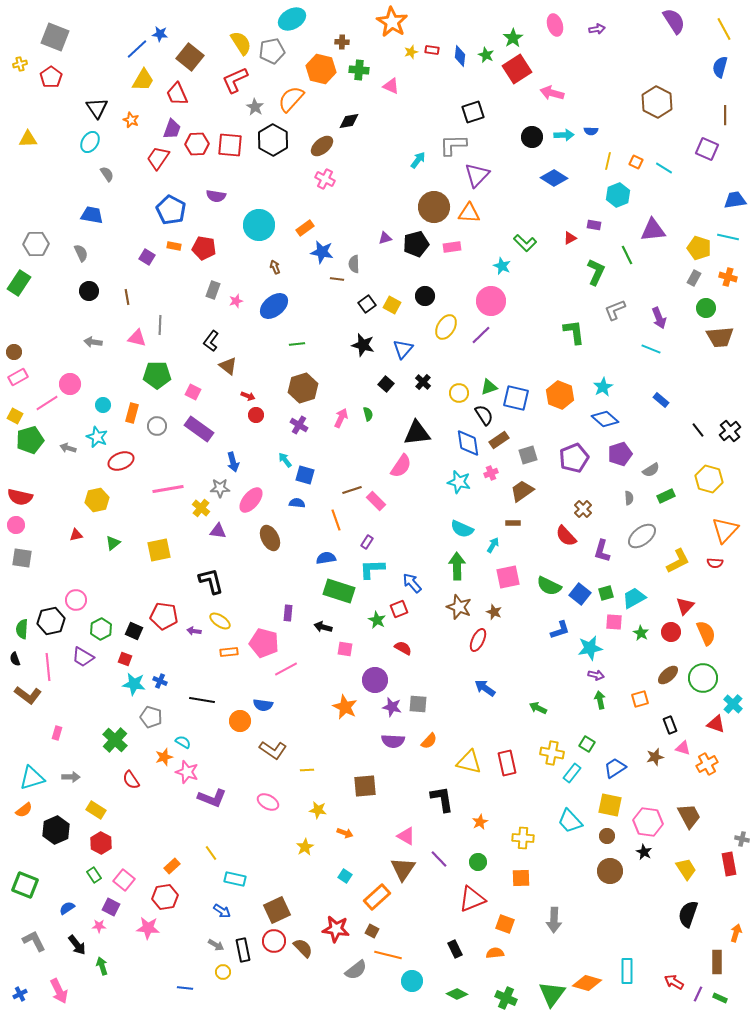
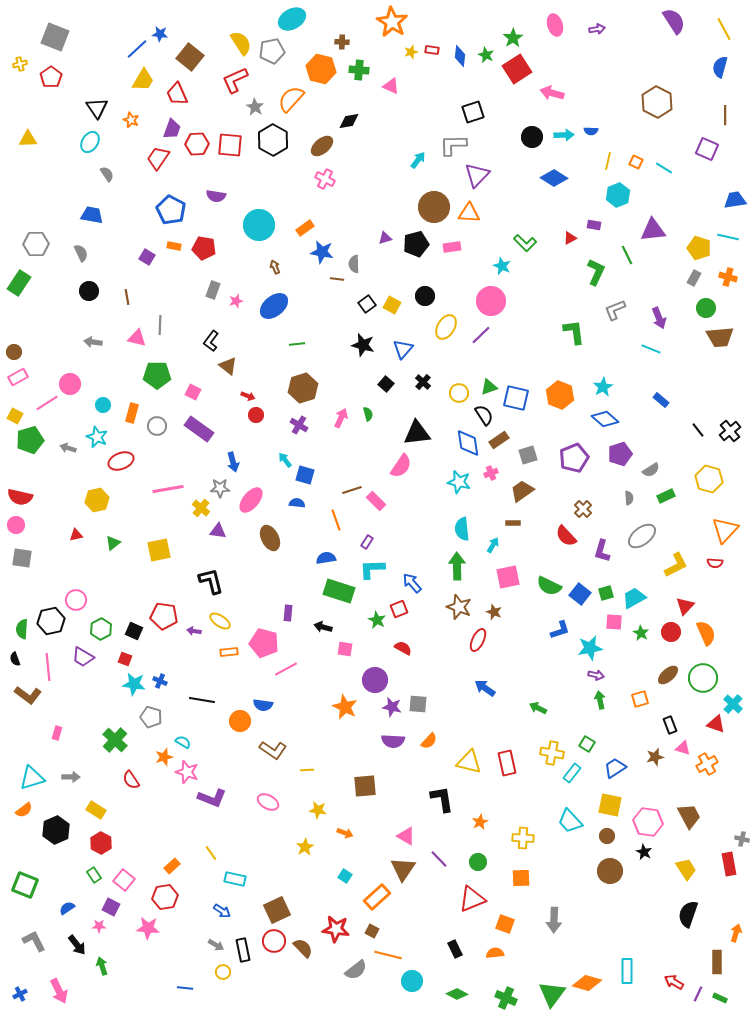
cyan semicircle at (462, 529): rotated 60 degrees clockwise
yellow L-shape at (678, 561): moved 2 px left, 4 px down
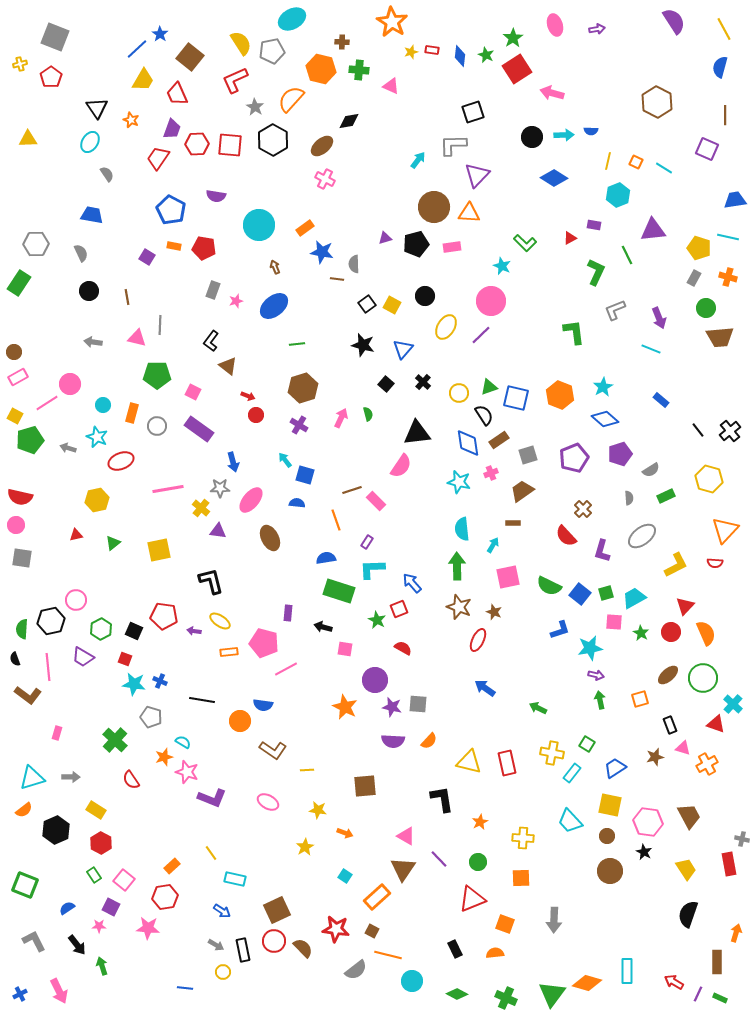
blue star at (160, 34): rotated 28 degrees clockwise
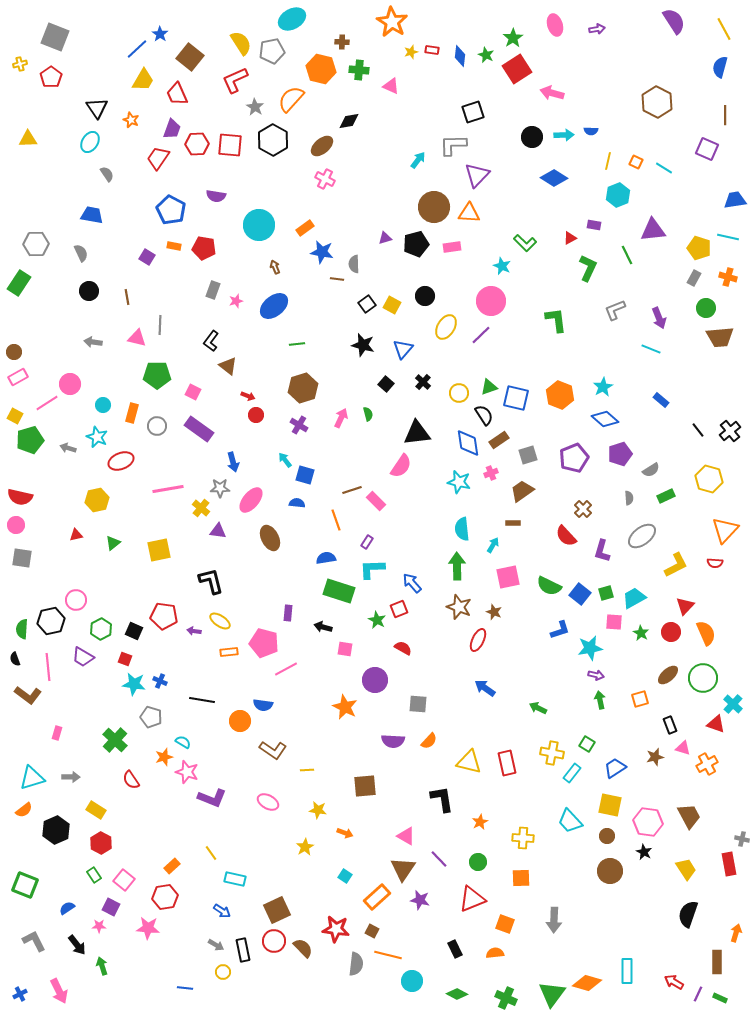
green L-shape at (596, 272): moved 8 px left, 4 px up
green L-shape at (574, 332): moved 18 px left, 12 px up
purple star at (392, 707): moved 28 px right, 193 px down
gray semicircle at (356, 970): moved 6 px up; rotated 45 degrees counterclockwise
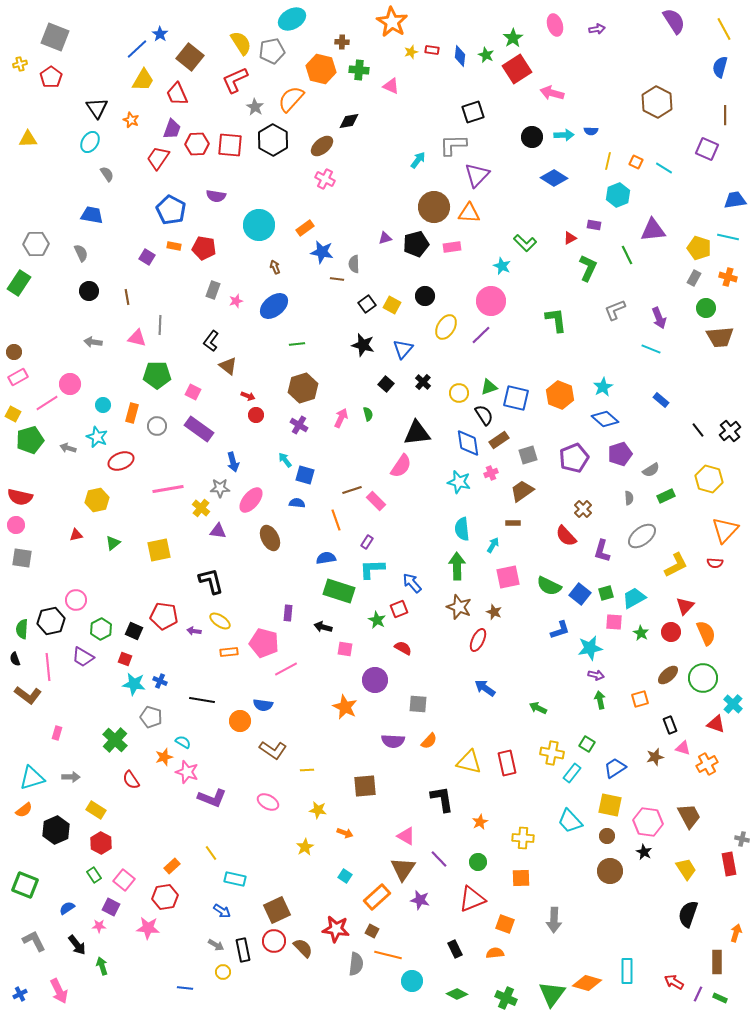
yellow square at (15, 416): moved 2 px left, 2 px up
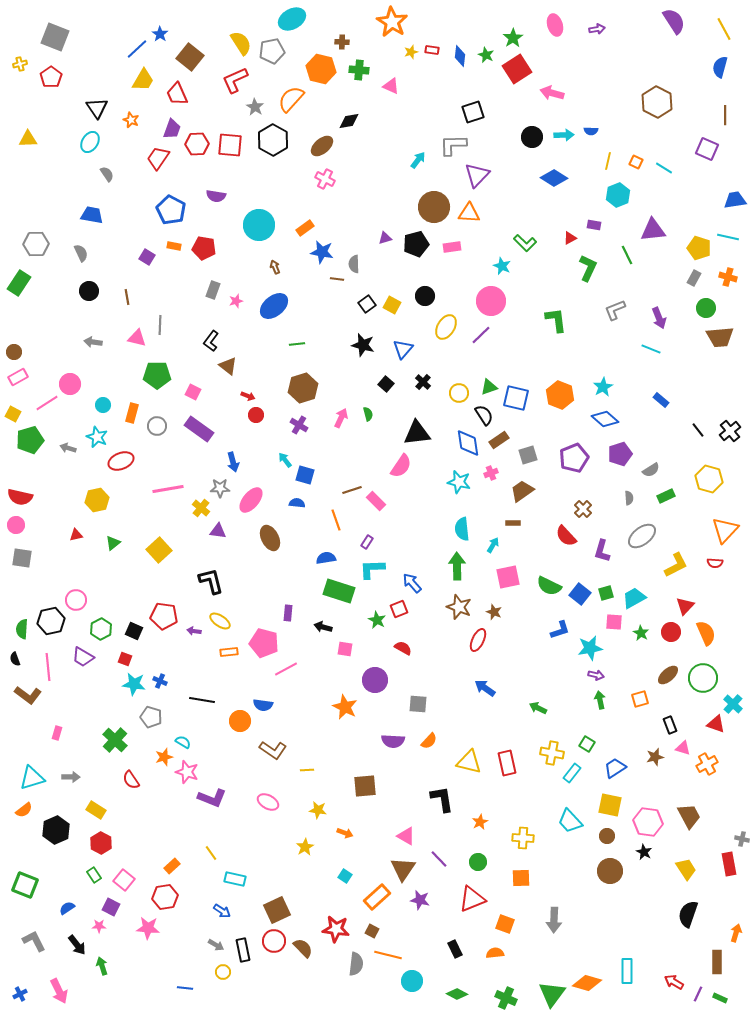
yellow square at (159, 550): rotated 30 degrees counterclockwise
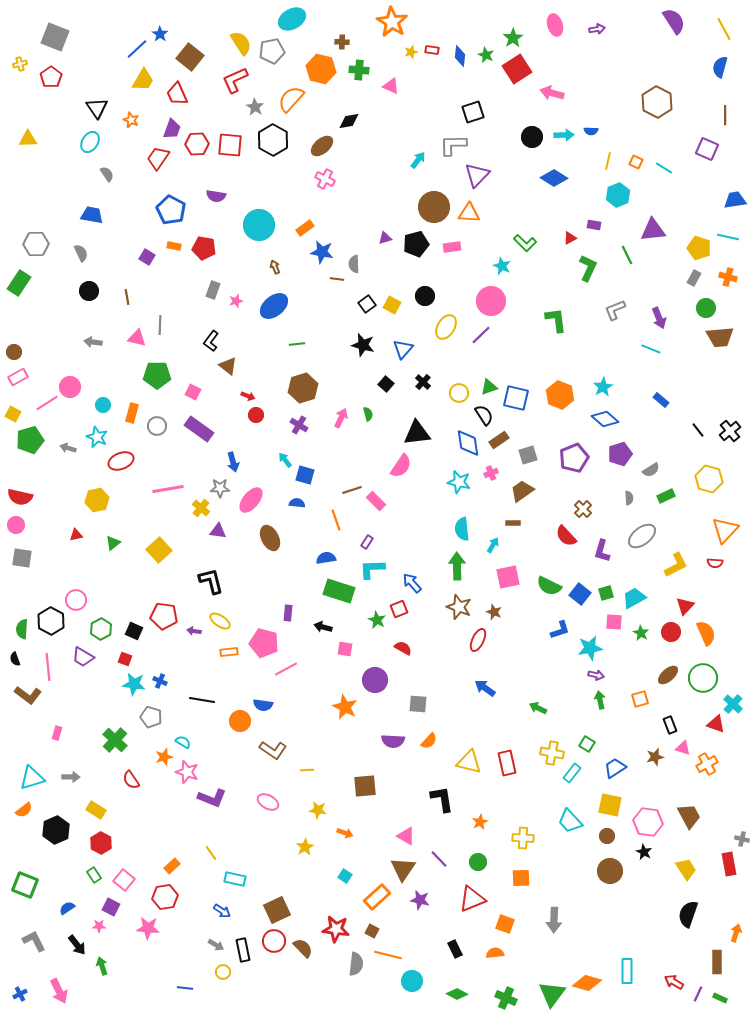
pink circle at (70, 384): moved 3 px down
black hexagon at (51, 621): rotated 20 degrees counterclockwise
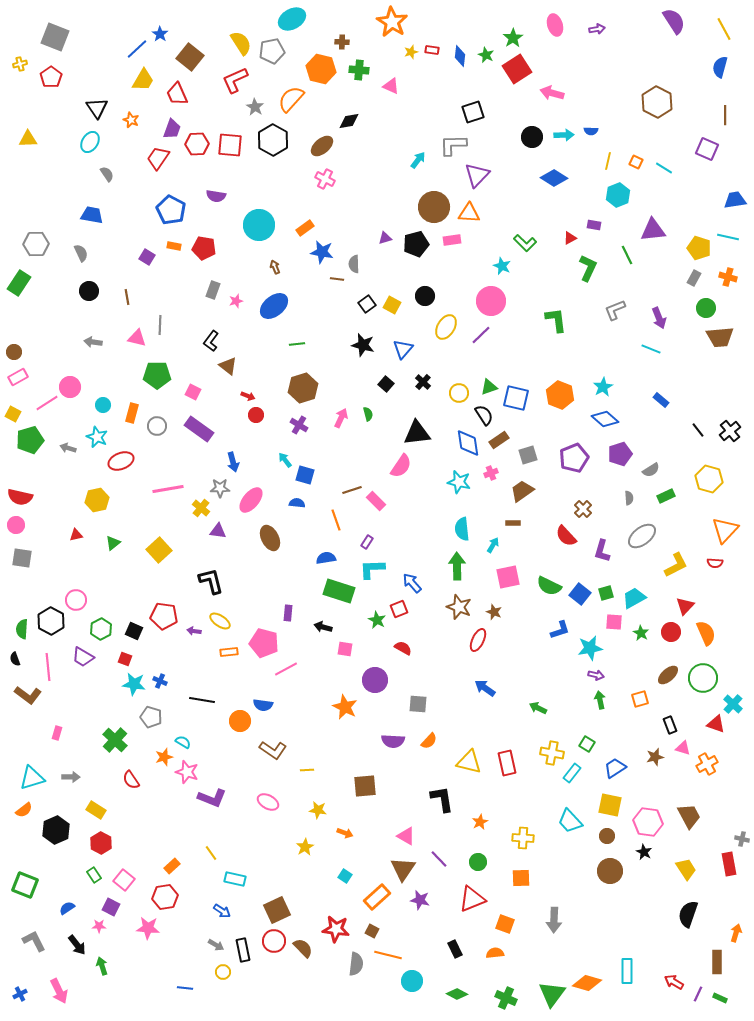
pink rectangle at (452, 247): moved 7 px up
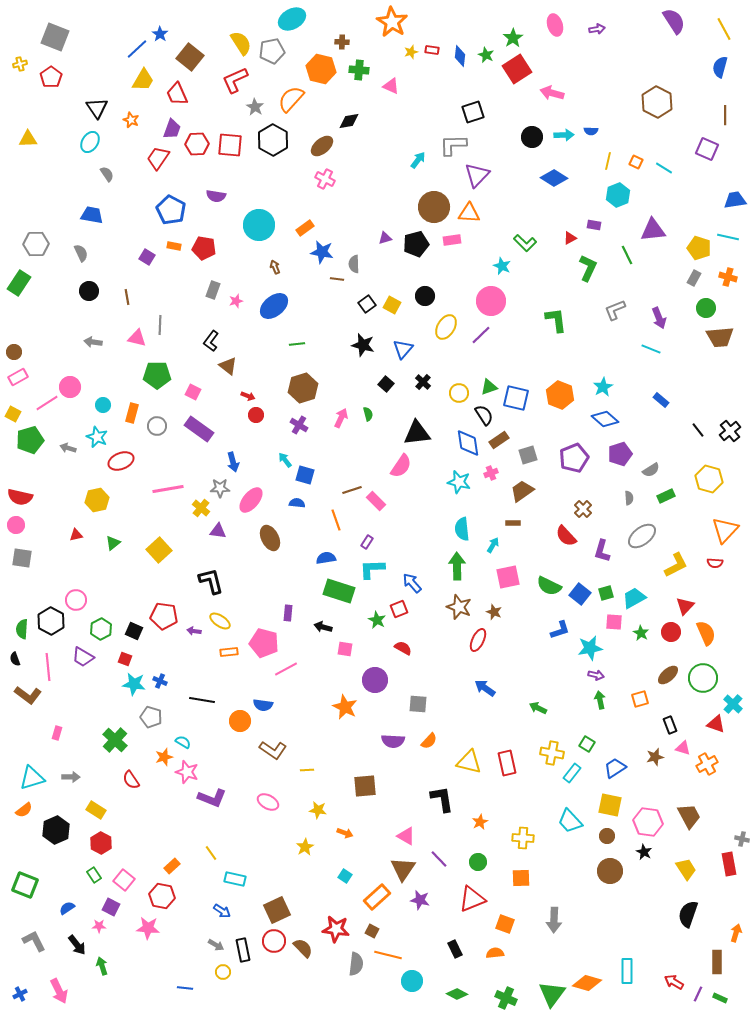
red hexagon at (165, 897): moved 3 px left, 1 px up; rotated 20 degrees clockwise
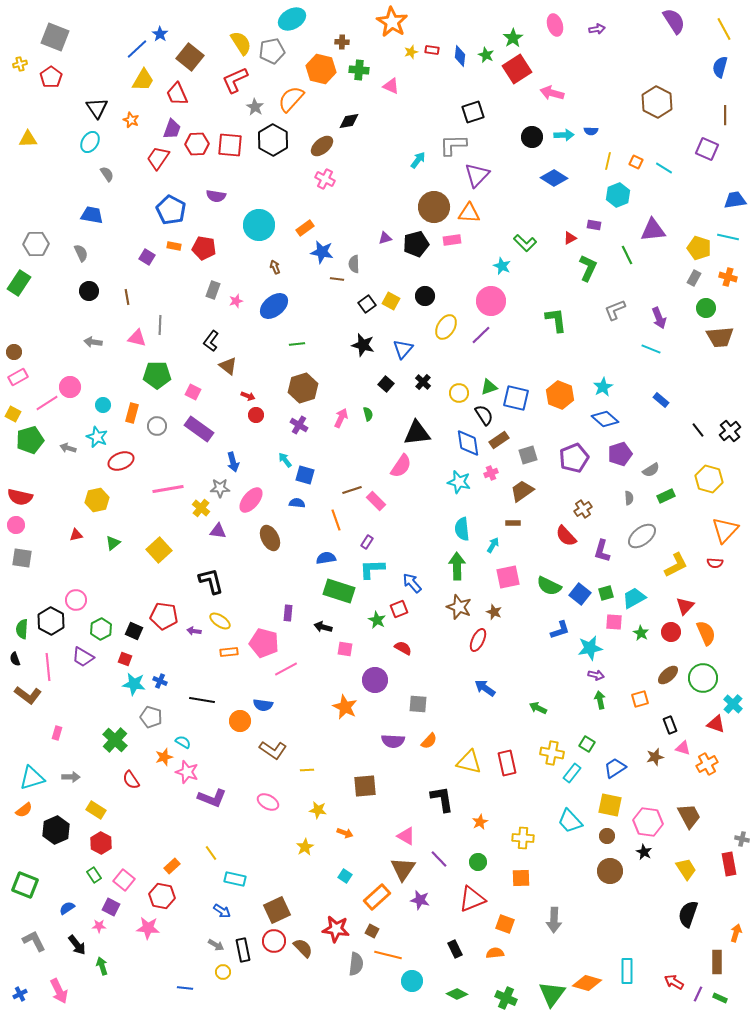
yellow square at (392, 305): moved 1 px left, 4 px up
brown cross at (583, 509): rotated 12 degrees clockwise
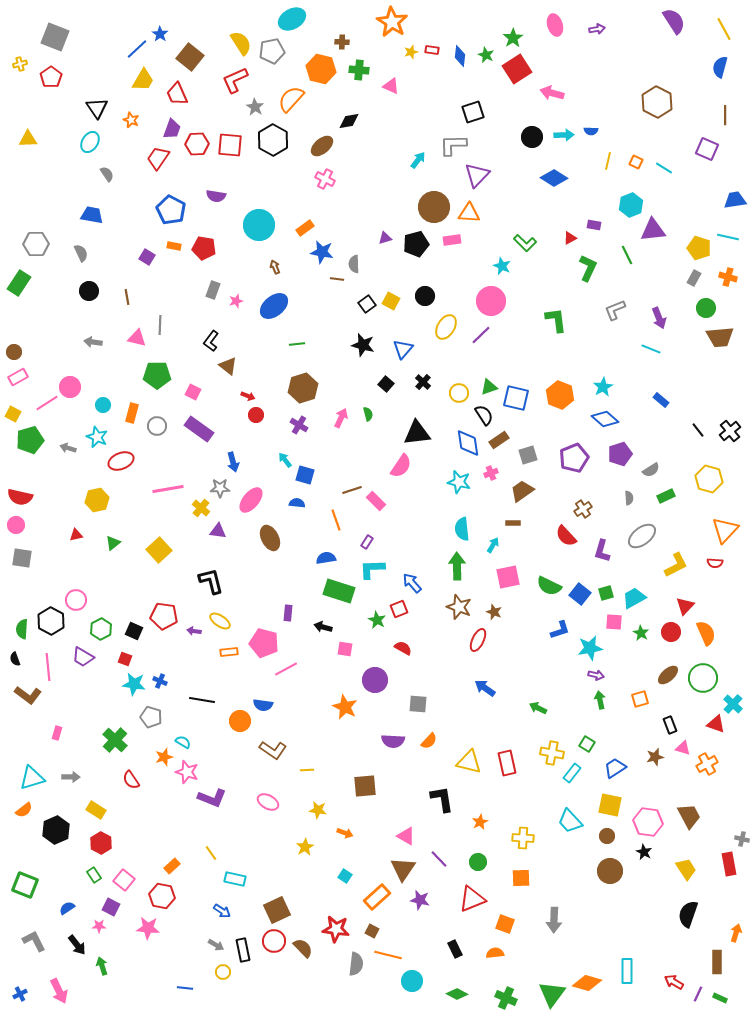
cyan hexagon at (618, 195): moved 13 px right, 10 px down
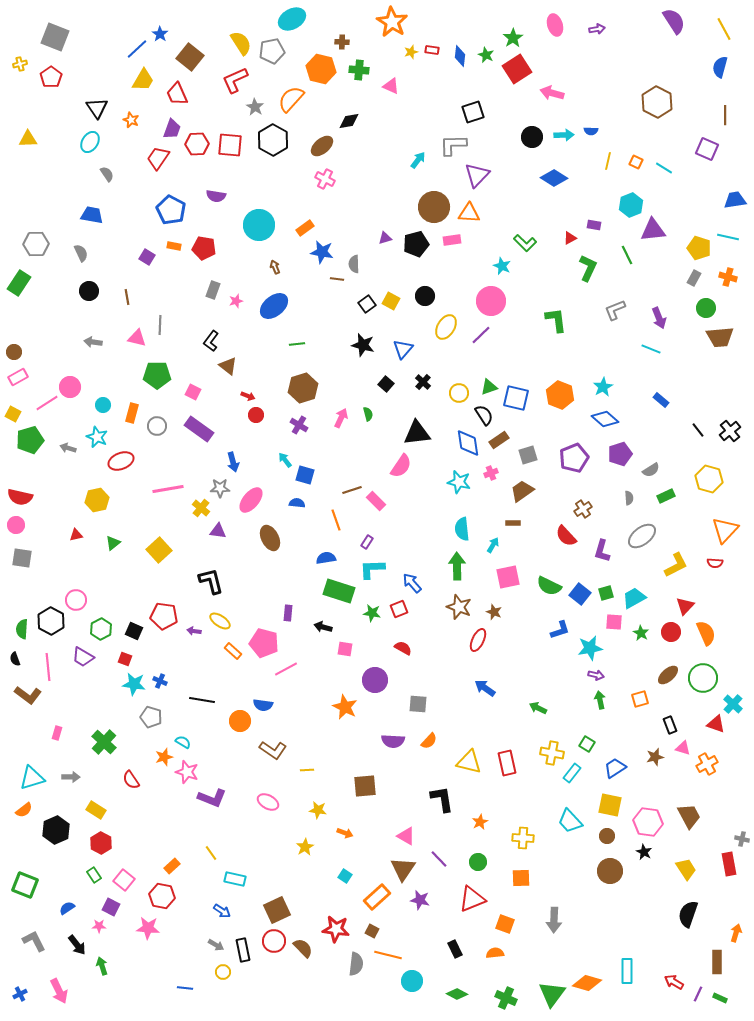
green star at (377, 620): moved 5 px left, 7 px up; rotated 18 degrees counterclockwise
orange rectangle at (229, 652): moved 4 px right, 1 px up; rotated 48 degrees clockwise
green cross at (115, 740): moved 11 px left, 2 px down
